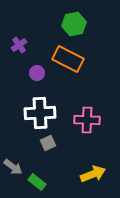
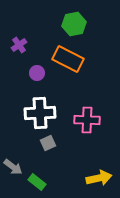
yellow arrow: moved 6 px right, 4 px down; rotated 10 degrees clockwise
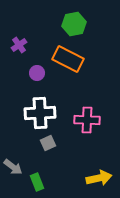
green rectangle: rotated 30 degrees clockwise
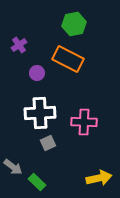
pink cross: moved 3 px left, 2 px down
green rectangle: rotated 24 degrees counterclockwise
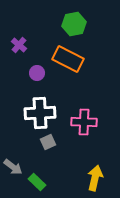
purple cross: rotated 14 degrees counterclockwise
gray square: moved 1 px up
yellow arrow: moved 4 px left; rotated 65 degrees counterclockwise
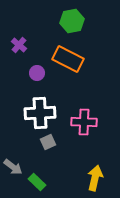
green hexagon: moved 2 px left, 3 px up
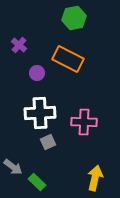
green hexagon: moved 2 px right, 3 px up
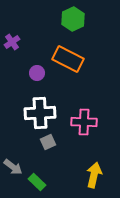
green hexagon: moved 1 px left, 1 px down; rotated 15 degrees counterclockwise
purple cross: moved 7 px left, 3 px up; rotated 14 degrees clockwise
yellow arrow: moved 1 px left, 3 px up
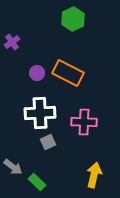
orange rectangle: moved 14 px down
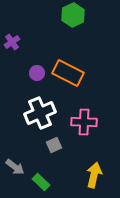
green hexagon: moved 4 px up
white cross: rotated 20 degrees counterclockwise
gray square: moved 6 px right, 3 px down
gray arrow: moved 2 px right
green rectangle: moved 4 px right
